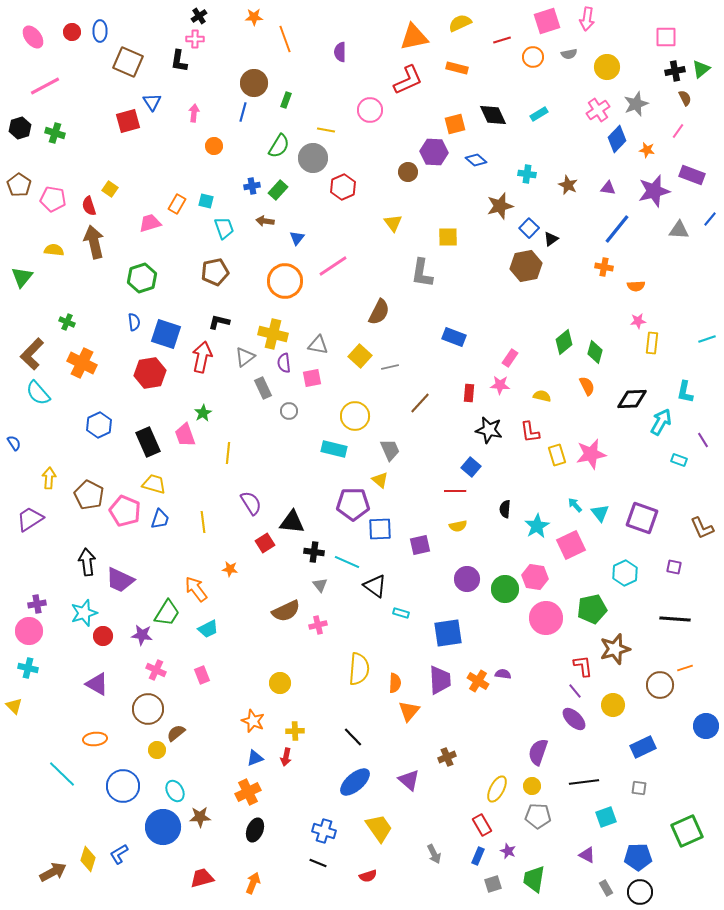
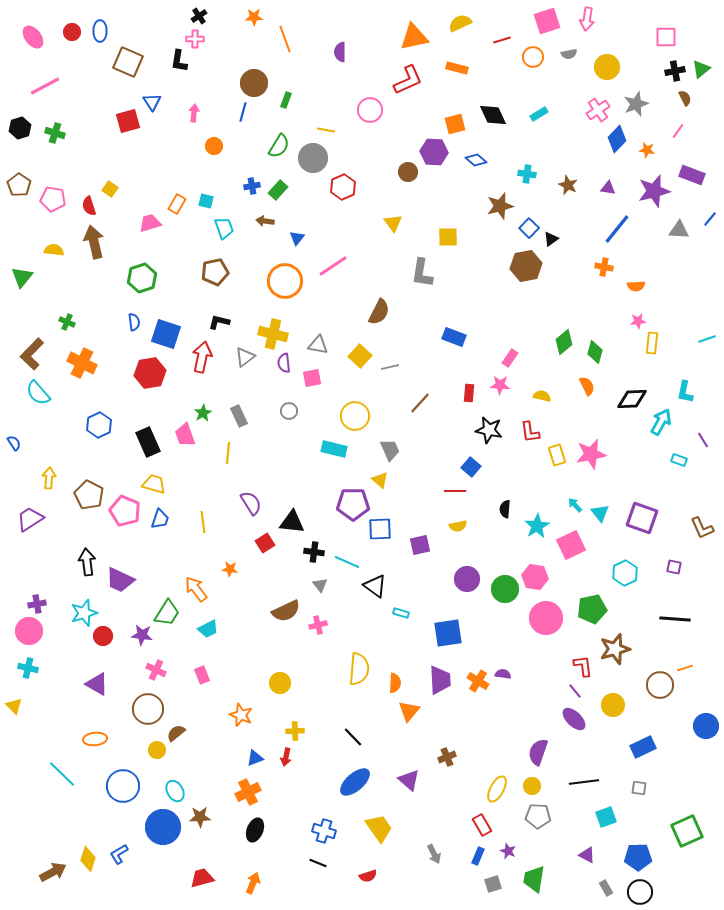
gray rectangle at (263, 388): moved 24 px left, 28 px down
orange star at (253, 721): moved 12 px left, 6 px up
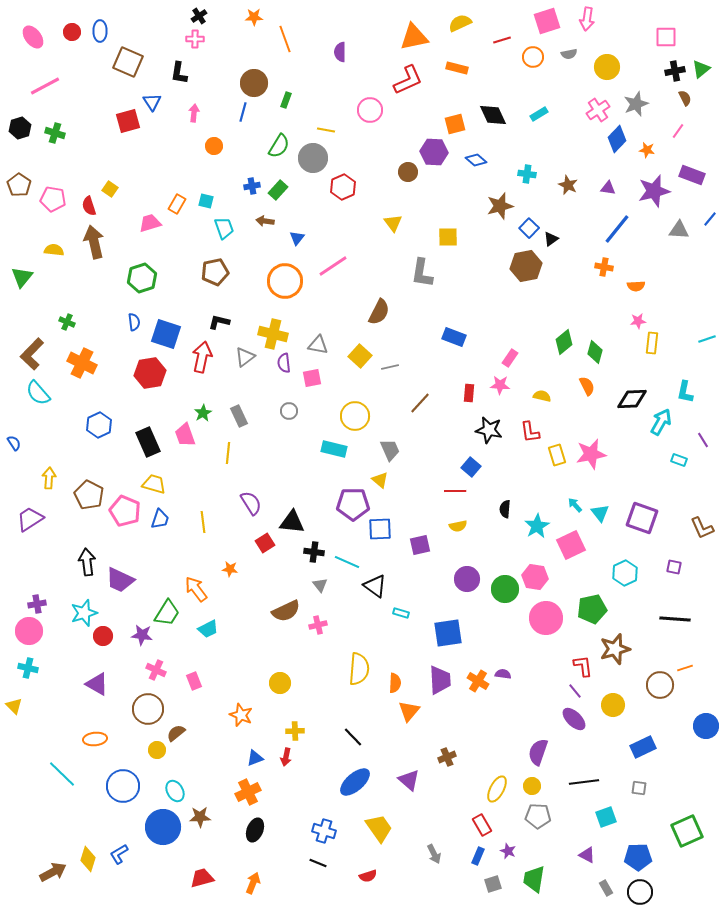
black L-shape at (179, 61): moved 12 px down
pink rectangle at (202, 675): moved 8 px left, 6 px down
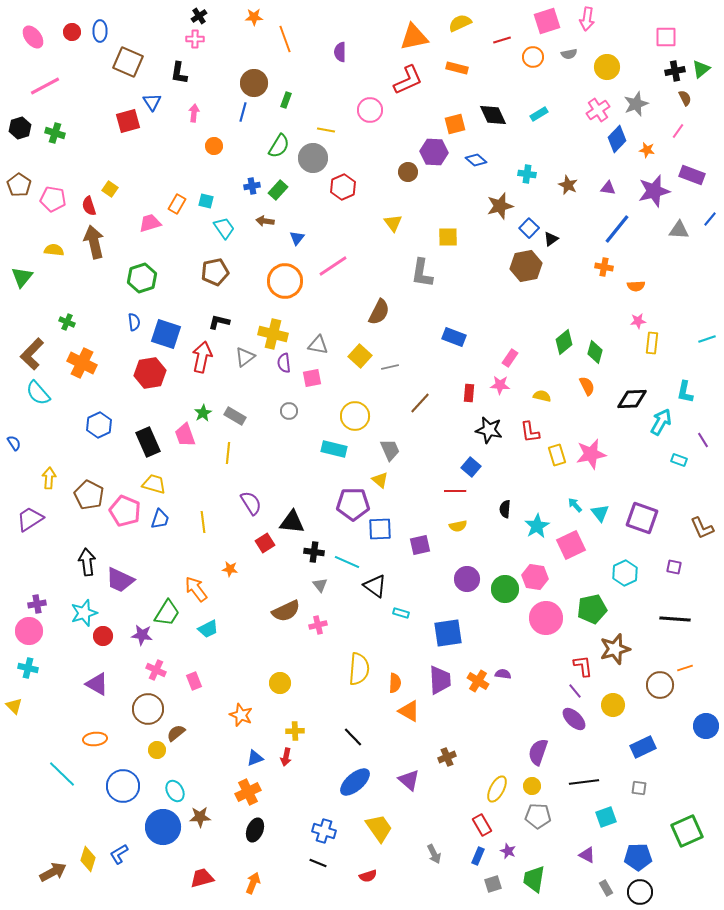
cyan trapezoid at (224, 228): rotated 15 degrees counterclockwise
gray rectangle at (239, 416): moved 4 px left; rotated 35 degrees counterclockwise
orange triangle at (409, 711): rotated 40 degrees counterclockwise
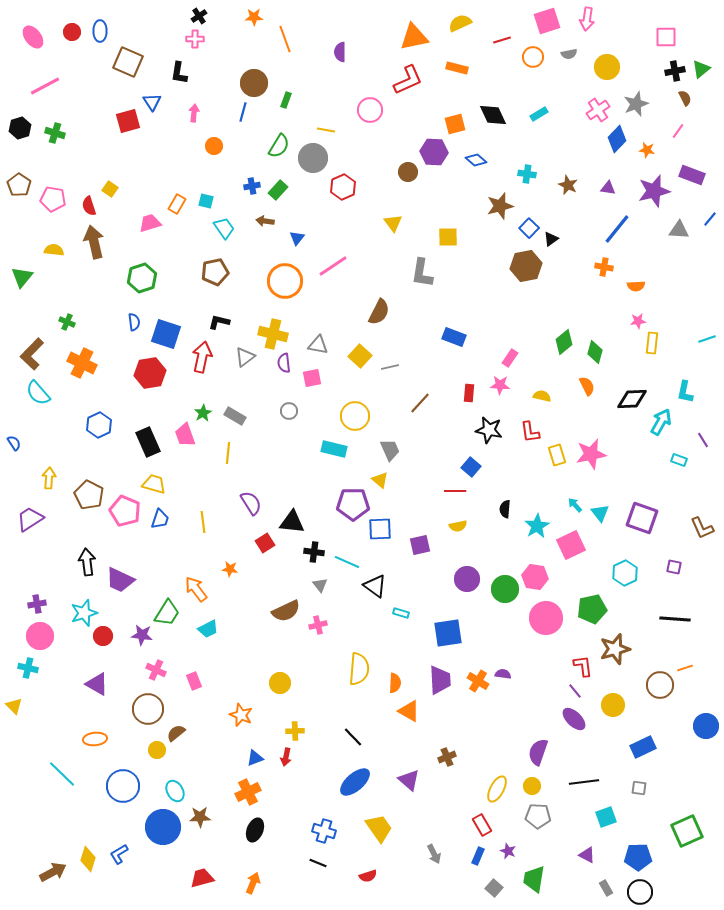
pink circle at (29, 631): moved 11 px right, 5 px down
gray square at (493, 884): moved 1 px right, 4 px down; rotated 30 degrees counterclockwise
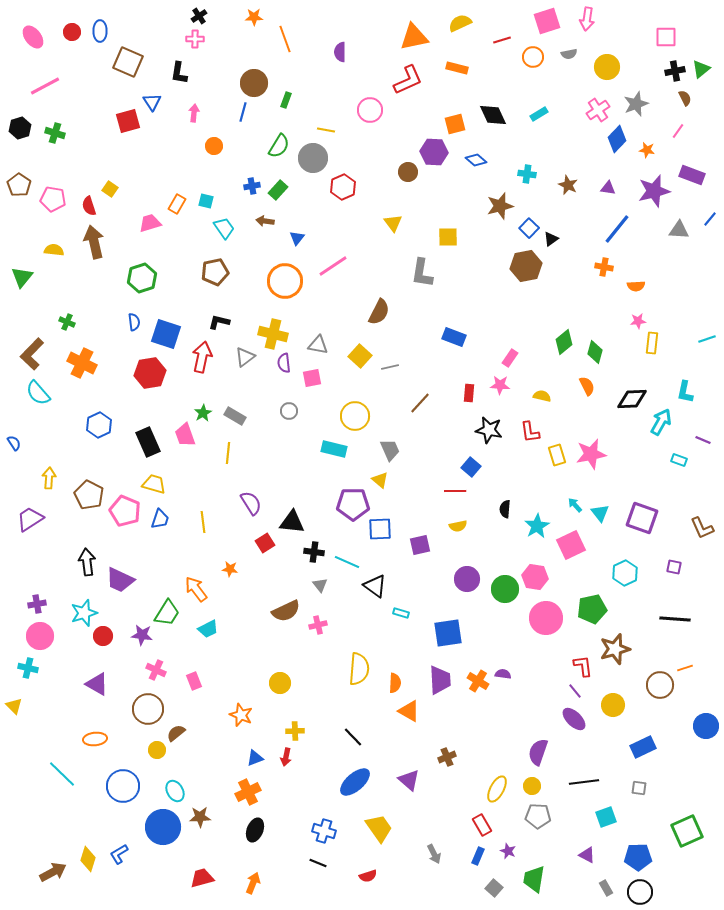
purple line at (703, 440): rotated 35 degrees counterclockwise
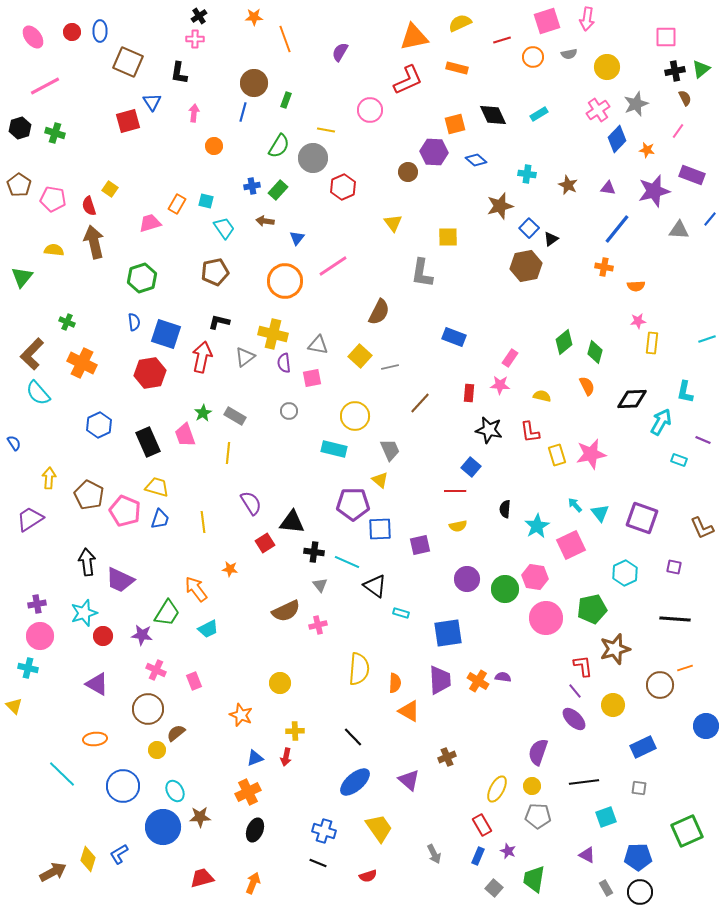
purple semicircle at (340, 52): rotated 30 degrees clockwise
yellow trapezoid at (154, 484): moved 3 px right, 3 px down
purple semicircle at (503, 674): moved 3 px down
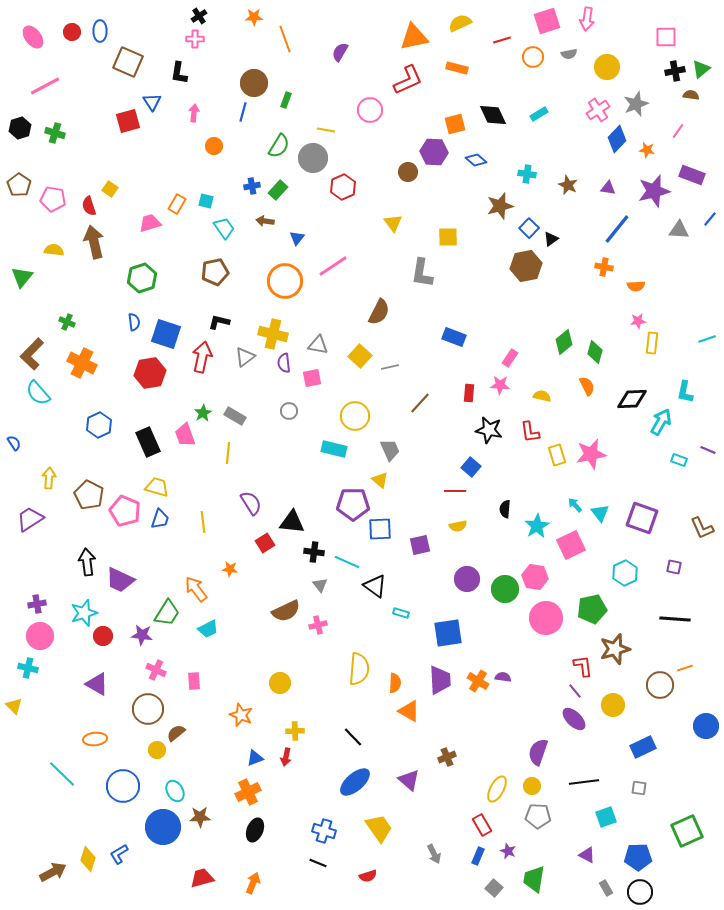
brown semicircle at (685, 98): moved 6 px right, 3 px up; rotated 56 degrees counterclockwise
purple line at (703, 440): moved 5 px right, 10 px down
pink rectangle at (194, 681): rotated 18 degrees clockwise
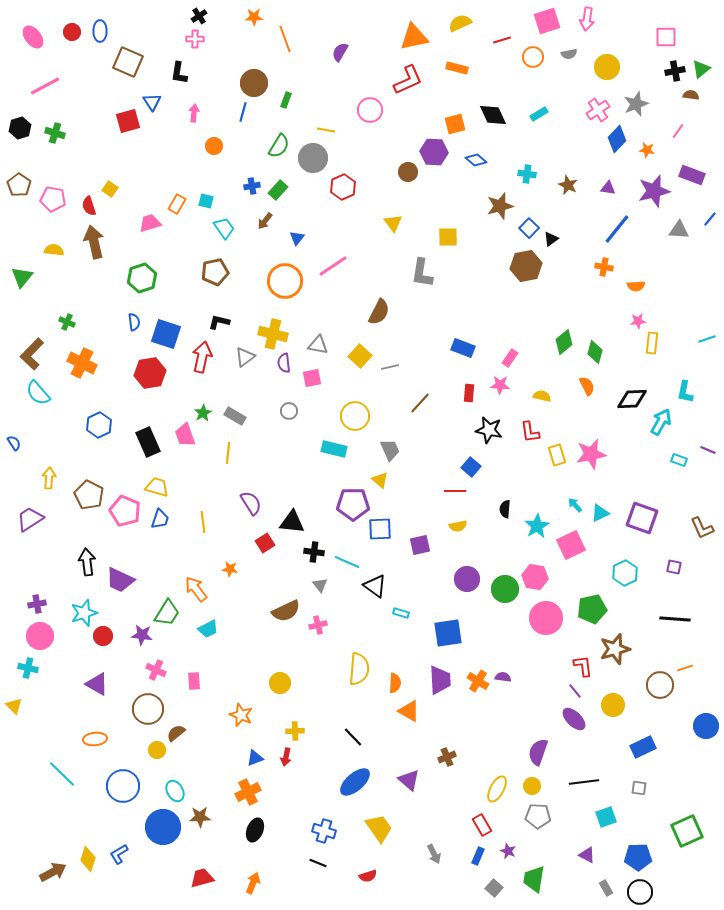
brown arrow at (265, 221): rotated 60 degrees counterclockwise
blue rectangle at (454, 337): moved 9 px right, 11 px down
cyan triangle at (600, 513): rotated 42 degrees clockwise
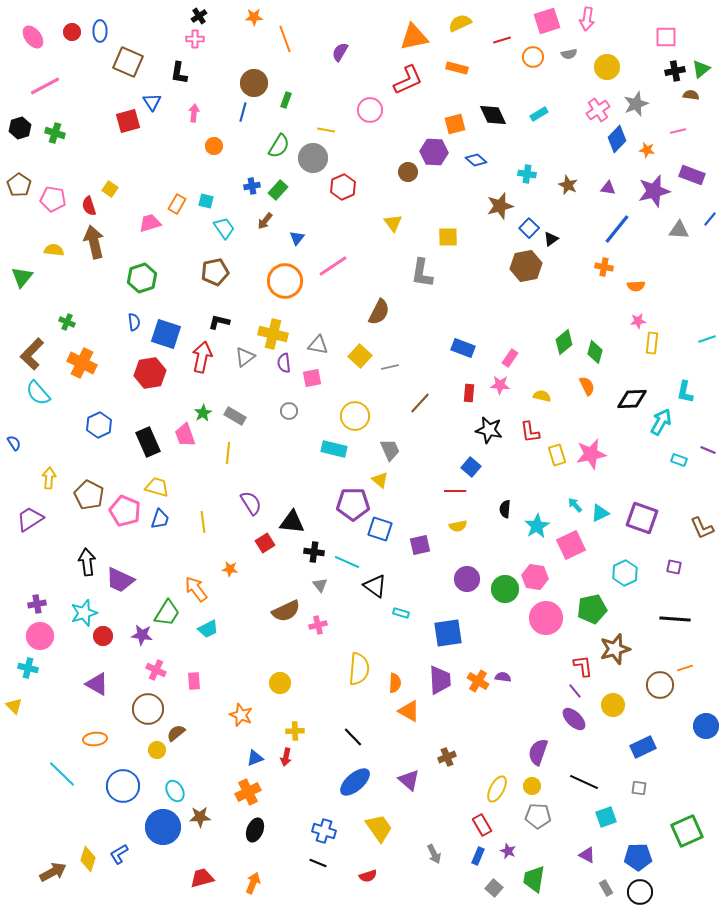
pink line at (678, 131): rotated 42 degrees clockwise
blue square at (380, 529): rotated 20 degrees clockwise
black line at (584, 782): rotated 32 degrees clockwise
